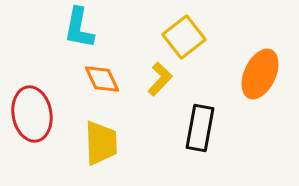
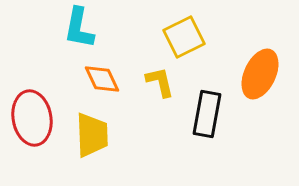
yellow square: rotated 12 degrees clockwise
yellow L-shape: moved 3 px down; rotated 56 degrees counterclockwise
red ellipse: moved 4 px down
black rectangle: moved 7 px right, 14 px up
yellow trapezoid: moved 9 px left, 8 px up
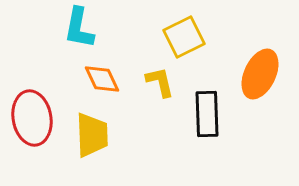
black rectangle: rotated 12 degrees counterclockwise
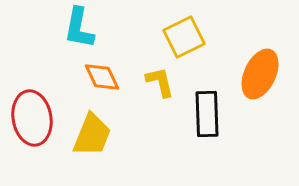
orange diamond: moved 2 px up
yellow trapezoid: rotated 24 degrees clockwise
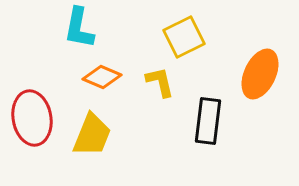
orange diamond: rotated 42 degrees counterclockwise
black rectangle: moved 1 px right, 7 px down; rotated 9 degrees clockwise
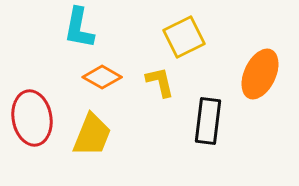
orange diamond: rotated 6 degrees clockwise
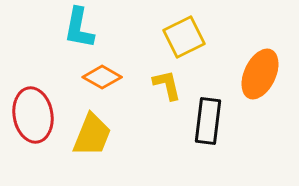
yellow L-shape: moved 7 px right, 3 px down
red ellipse: moved 1 px right, 3 px up
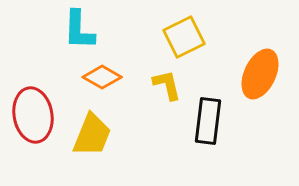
cyan L-shape: moved 2 px down; rotated 9 degrees counterclockwise
